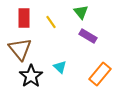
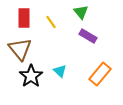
cyan triangle: moved 4 px down
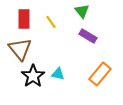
green triangle: moved 1 px right, 1 px up
red rectangle: moved 1 px down
cyan triangle: moved 2 px left, 3 px down; rotated 32 degrees counterclockwise
black star: moved 2 px right
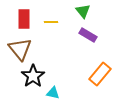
green triangle: moved 1 px right
yellow line: rotated 56 degrees counterclockwise
purple rectangle: moved 1 px up
cyan triangle: moved 5 px left, 19 px down
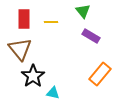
purple rectangle: moved 3 px right, 1 px down
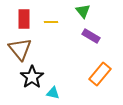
black star: moved 1 px left, 1 px down
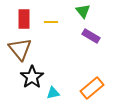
orange rectangle: moved 8 px left, 14 px down; rotated 10 degrees clockwise
cyan triangle: rotated 24 degrees counterclockwise
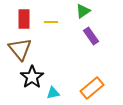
green triangle: rotated 35 degrees clockwise
purple rectangle: rotated 24 degrees clockwise
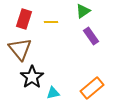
red rectangle: rotated 18 degrees clockwise
